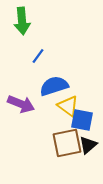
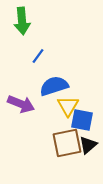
yellow triangle: rotated 25 degrees clockwise
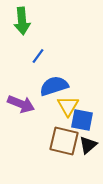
brown square: moved 3 px left, 2 px up; rotated 24 degrees clockwise
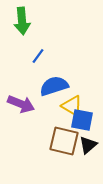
yellow triangle: moved 4 px right; rotated 30 degrees counterclockwise
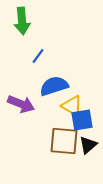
blue square: rotated 20 degrees counterclockwise
brown square: rotated 8 degrees counterclockwise
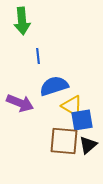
blue line: rotated 42 degrees counterclockwise
purple arrow: moved 1 px left, 1 px up
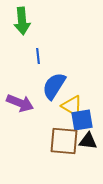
blue semicircle: rotated 40 degrees counterclockwise
black triangle: moved 4 px up; rotated 48 degrees clockwise
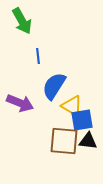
green arrow: rotated 24 degrees counterclockwise
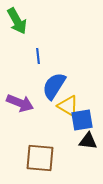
green arrow: moved 5 px left
yellow triangle: moved 4 px left
brown square: moved 24 px left, 17 px down
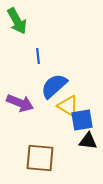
blue semicircle: rotated 16 degrees clockwise
